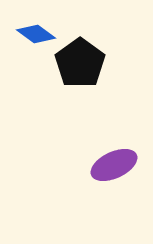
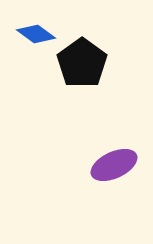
black pentagon: moved 2 px right
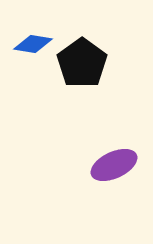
blue diamond: moved 3 px left, 10 px down; rotated 27 degrees counterclockwise
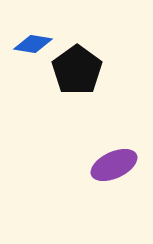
black pentagon: moved 5 px left, 7 px down
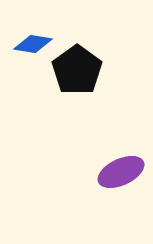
purple ellipse: moved 7 px right, 7 px down
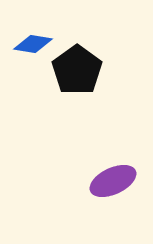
purple ellipse: moved 8 px left, 9 px down
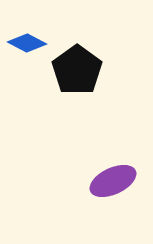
blue diamond: moved 6 px left, 1 px up; rotated 18 degrees clockwise
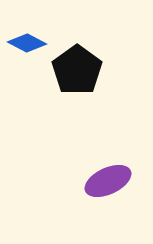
purple ellipse: moved 5 px left
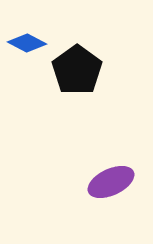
purple ellipse: moved 3 px right, 1 px down
